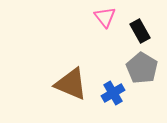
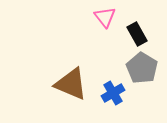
black rectangle: moved 3 px left, 3 px down
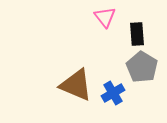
black rectangle: rotated 25 degrees clockwise
gray pentagon: moved 1 px up
brown triangle: moved 5 px right, 1 px down
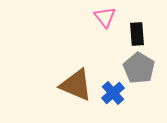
gray pentagon: moved 3 px left, 1 px down
blue cross: rotated 10 degrees counterclockwise
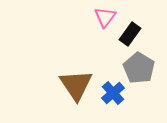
pink triangle: rotated 15 degrees clockwise
black rectangle: moved 7 px left; rotated 40 degrees clockwise
brown triangle: rotated 33 degrees clockwise
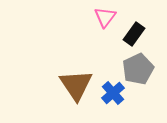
black rectangle: moved 4 px right
gray pentagon: moved 1 px left, 1 px down; rotated 16 degrees clockwise
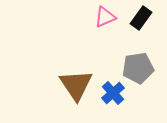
pink triangle: rotated 30 degrees clockwise
black rectangle: moved 7 px right, 16 px up
gray pentagon: moved 1 px up; rotated 16 degrees clockwise
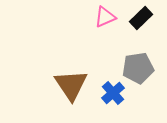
black rectangle: rotated 10 degrees clockwise
brown triangle: moved 5 px left
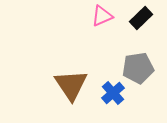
pink triangle: moved 3 px left, 1 px up
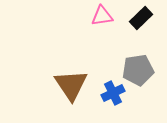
pink triangle: rotated 15 degrees clockwise
gray pentagon: moved 2 px down
blue cross: rotated 15 degrees clockwise
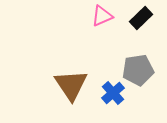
pink triangle: rotated 15 degrees counterclockwise
blue cross: rotated 15 degrees counterclockwise
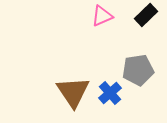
black rectangle: moved 5 px right, 3 px up
brown triangle: moved 2 px right, 7 px down
blue cross: moved 3 px left
